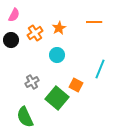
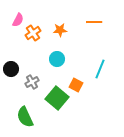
pink semicircle: moved 4 px right, 5 px down
orange star: moved 1 px right, 2 px down; rotated 24 degrees clockwise
orange cross: moved 2 px left
black circle: moved 29 px down
cyan circle: moved 4 px down
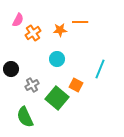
orange line: moved 14 px left
gray cross: moved 3 px down
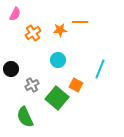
pink semicircle: moved 3 px left, 6 px up
cyan circle: moved 1 px right, 1 px down
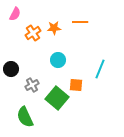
orange star: moved 6 px left, 2 px up
orange square: rotated 24 degrees counterclockwise
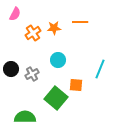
gray cross: moved 11 px up
green square: moved 1 px left
green semicircle: rotated 115 degrees clockwise
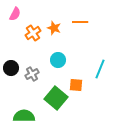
orange star: rotated 24 degrees clockwise
black circle: moved 1 px up
green semicircle: moved 1 px left, 1 px up
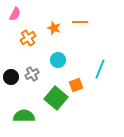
orange cross: moved 5 px left, 5 px down
black circle: moved 9 px down
orange square: rotated 24 degrees counterclockwise
